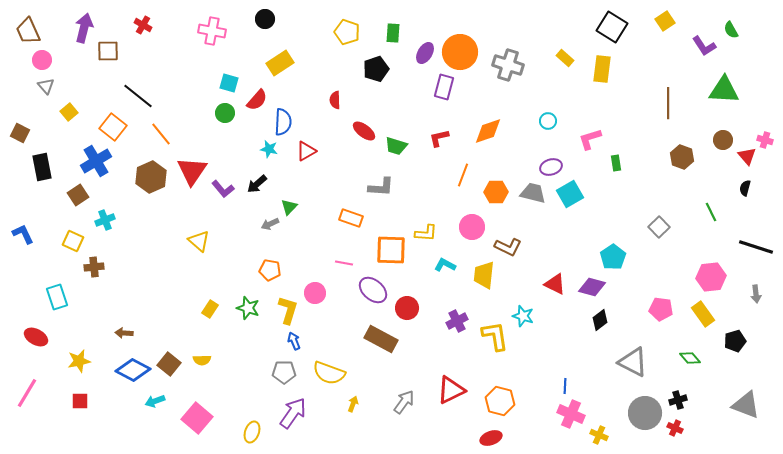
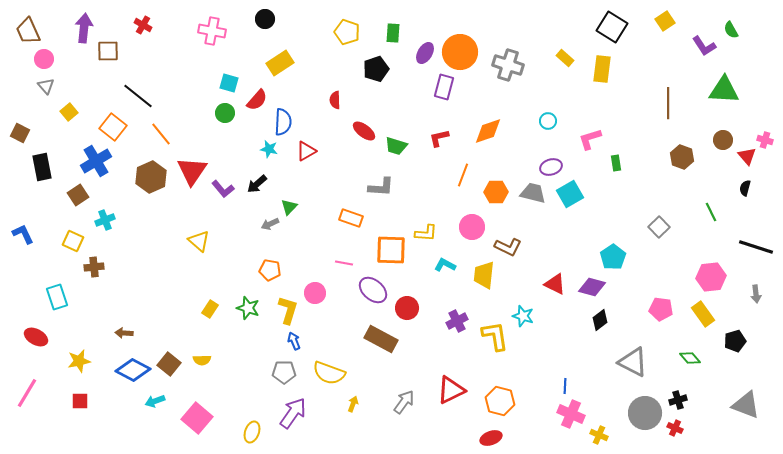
purple arrow at (84, 28): rotated 8 degrees counterclockwise
pink circle at (42, 60): moved 2 px right, 1 px up
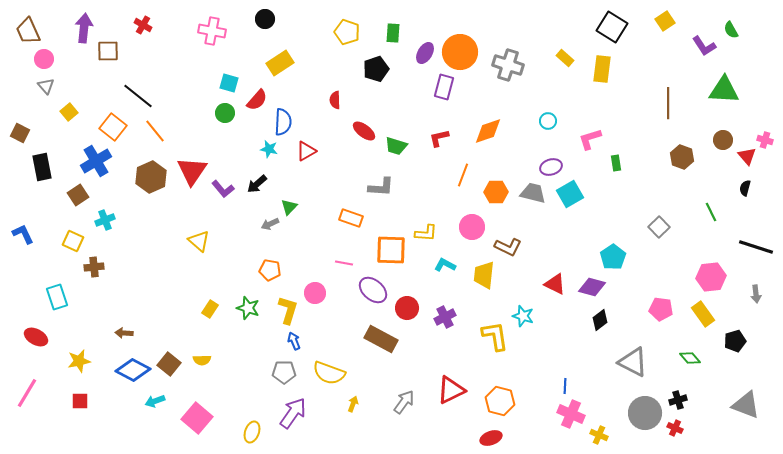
orange line at (161, 134): moved 6 px left, 3 px up
purple cross at (457, 321): moved 12 px left, 4 px up
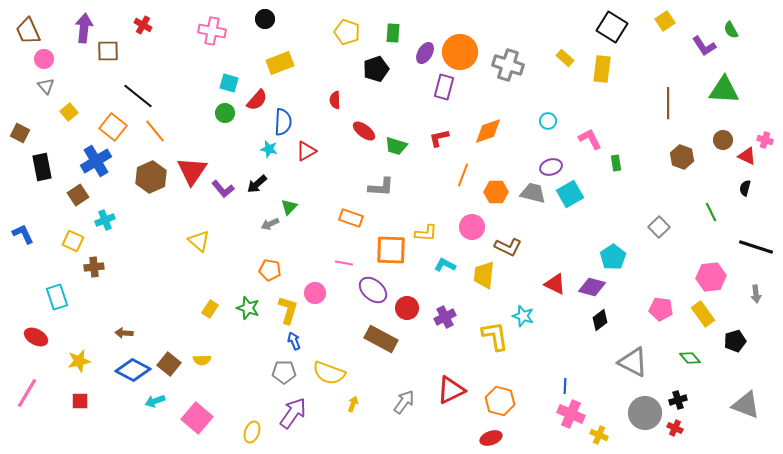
yellow rectangle at (280, 63): rotated 12 degrees clockwise
pink L-shape at (590, 139): rotated 80 degrees clockwise
red triangle at (747, 156): rotated 24 degrees counterclockwise
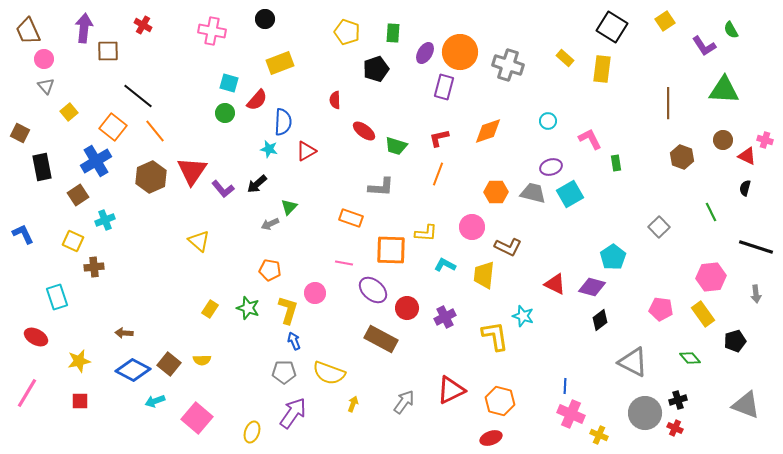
orange line at (463, 175): moved 25 px left, 1 px up
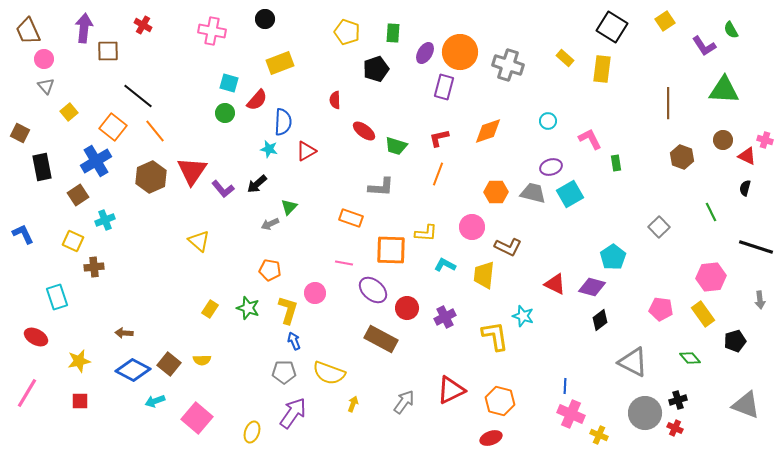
gray arrow at (756, 294): moved 4 px right, 6 px down
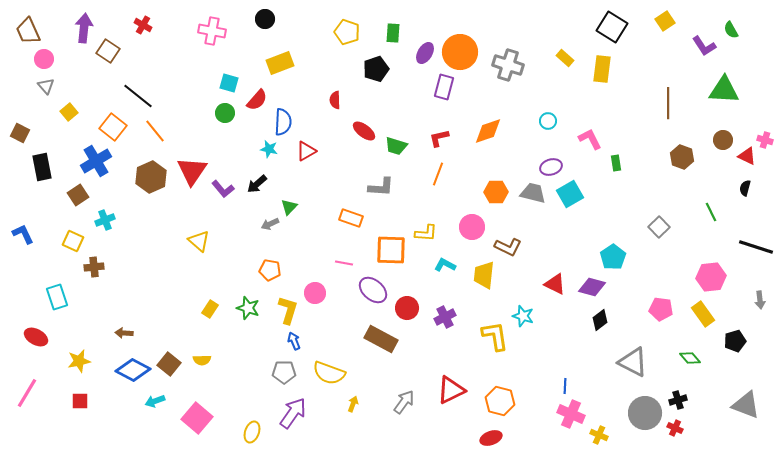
brown square at (108, 51): rotated 35 degrees clockwise
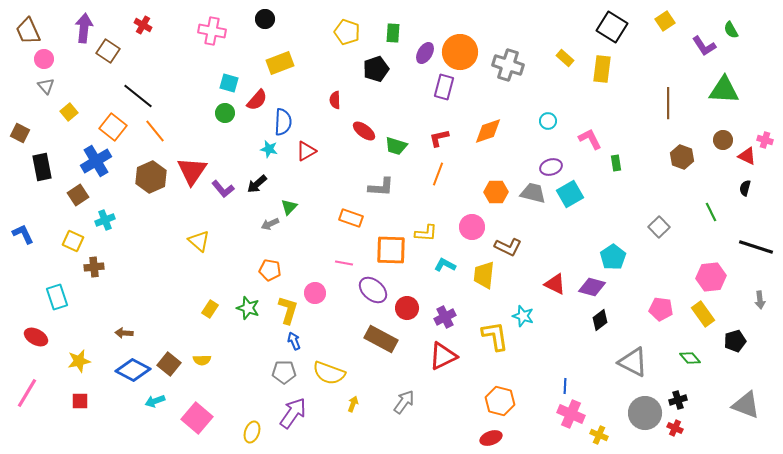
red triangle at (451, 390): moved 8 px left, 34 px up
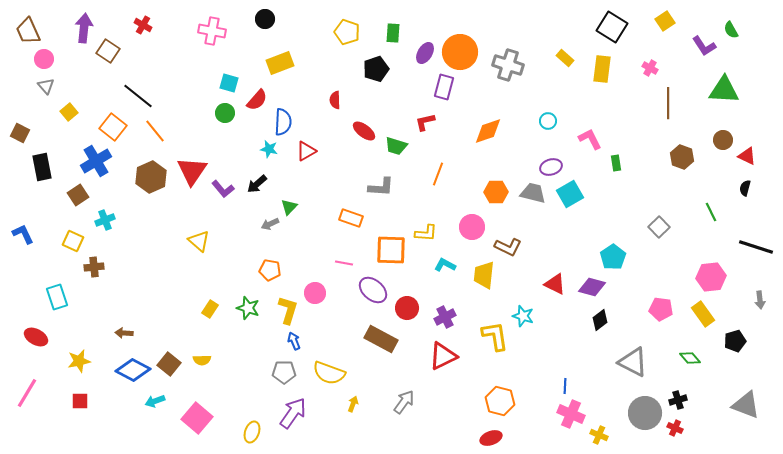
red L-shape at (439, 138): moved 14 px left, 16 px up
pink cross at (765, 140): moved 115 px left, 72 px up; rotated 14 degrees clockwise
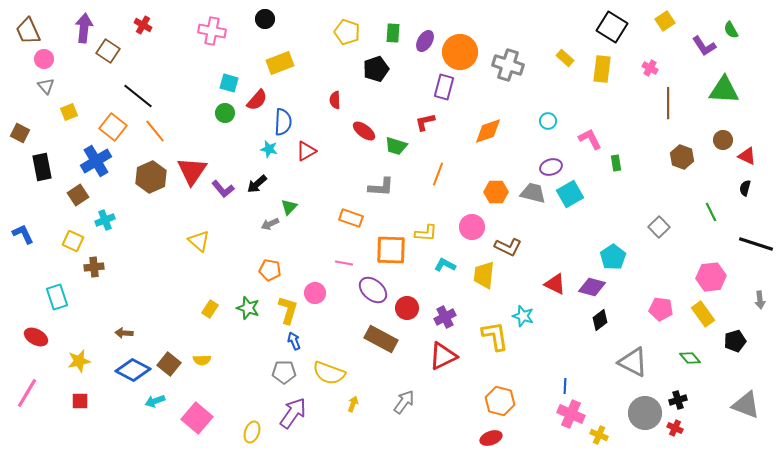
purple ellipse at (425, 53): moved 12 px up
yellow square at (69, 112): rotated 18 degrees clockwise
black line at (756, 247): moved 3 px up
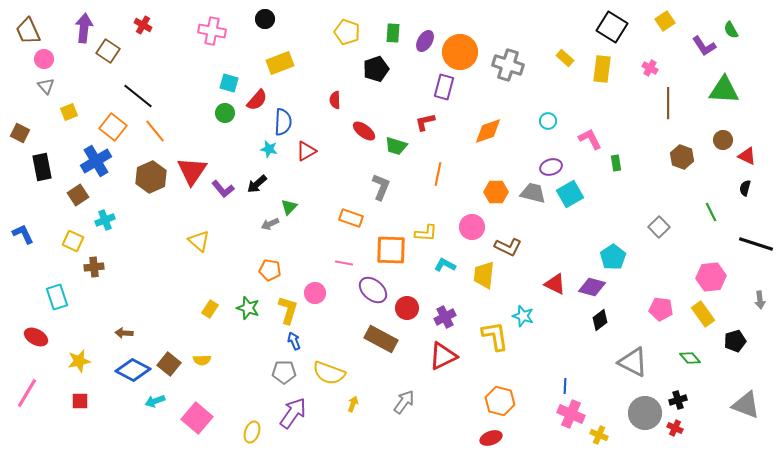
orange line at (438, 174): rotated 10 degrees counterclockwise
gray L-shape at (381, 187): rotated 72 degrees counterclockwise
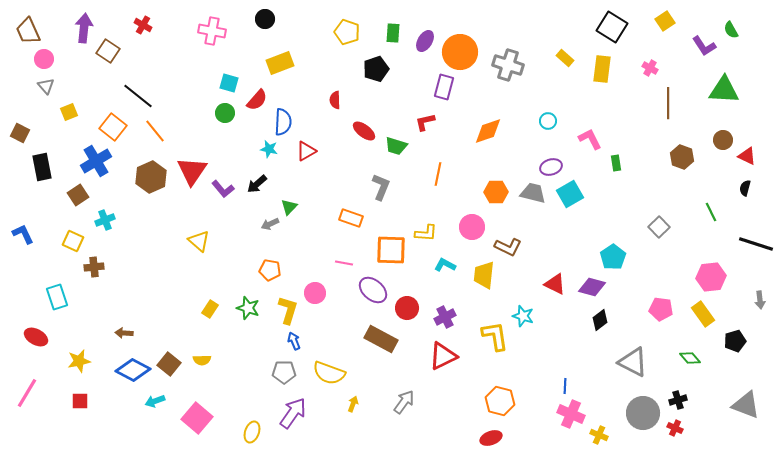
gray circle at (645, 413): moved 2 px left
